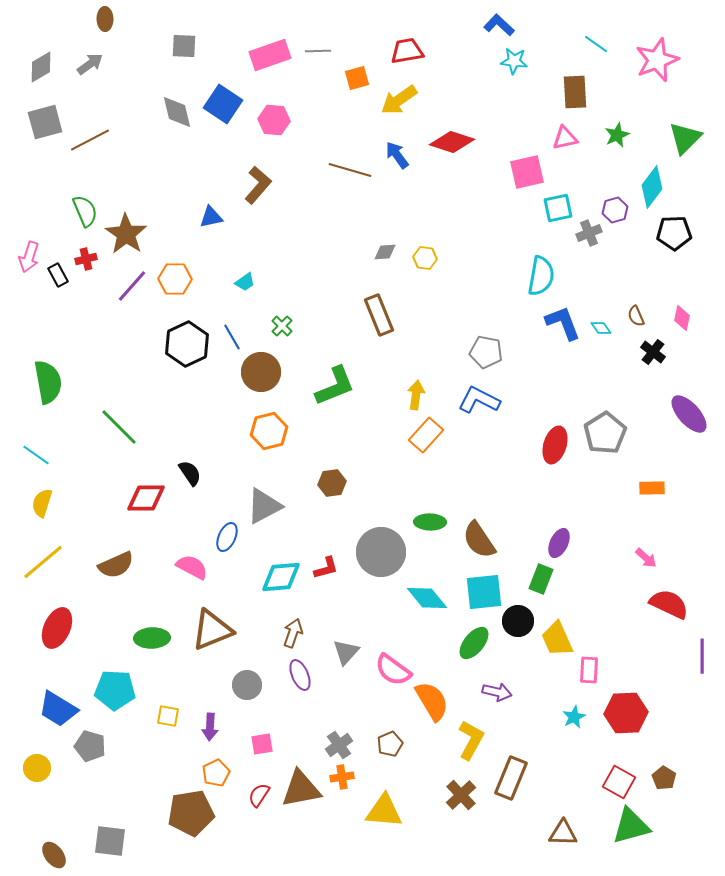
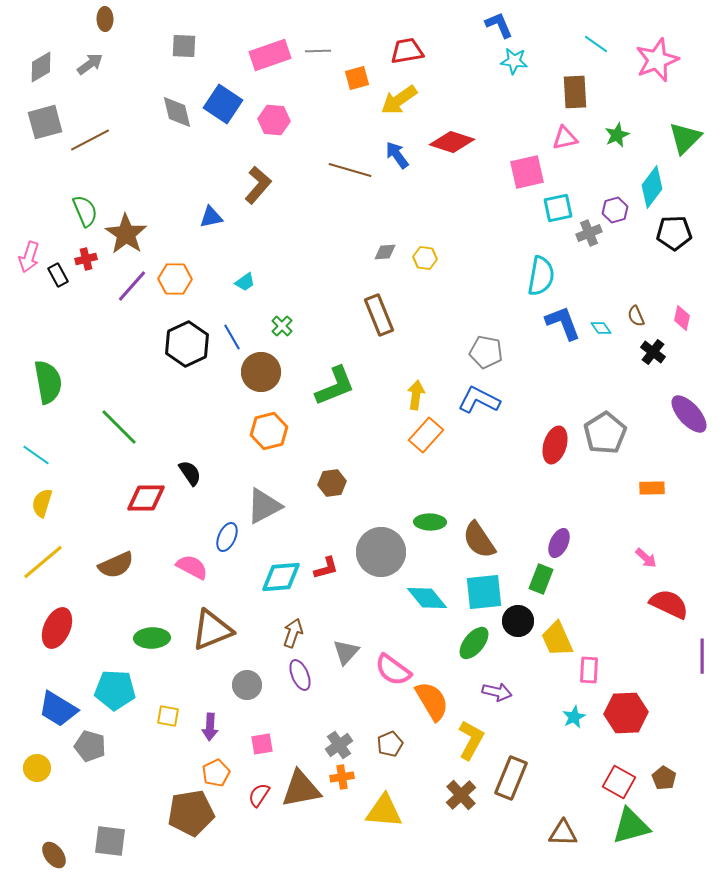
blue L-shape at (499, 25): rotated 24 degrees clockwise
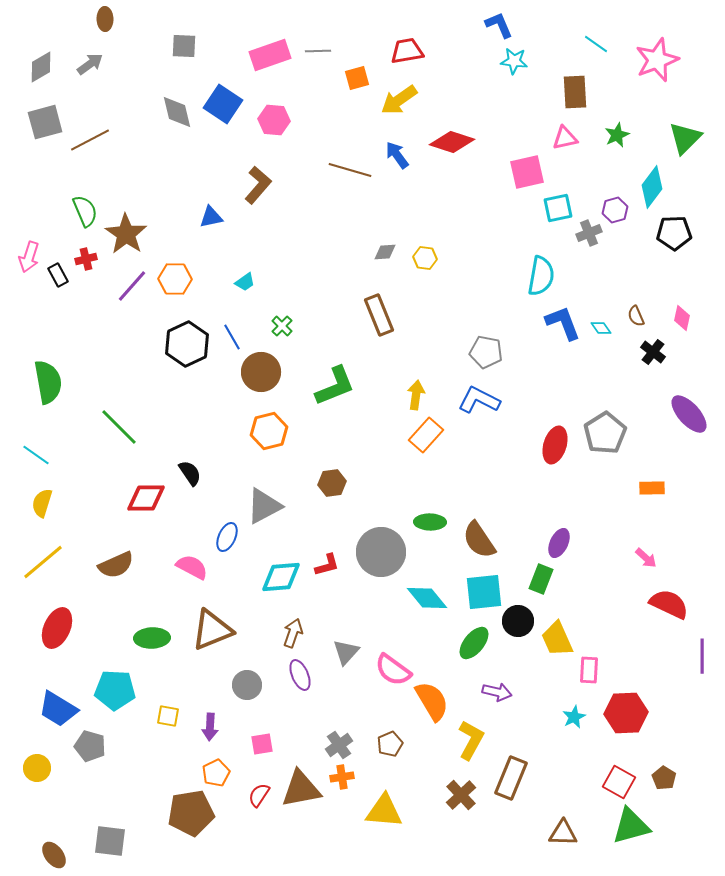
red L-shape at (326, 568): moved 1 px right, 3 px up
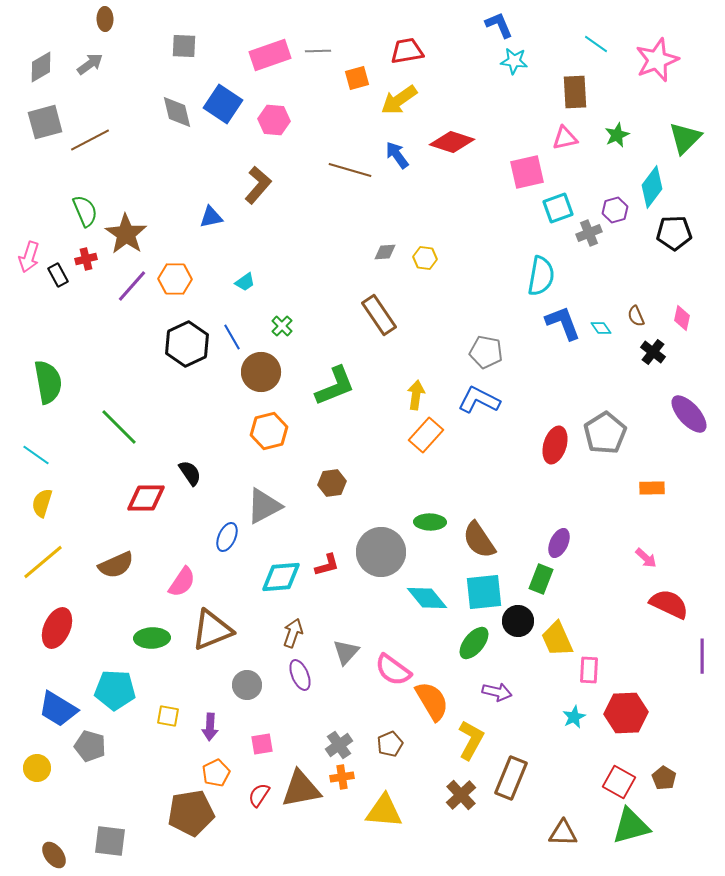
cyan square at (558, 208): rotated 8 degrees counterclockwise
brown rectangle at (379, 315): rotated 12 degrees counterclockwise
pink semicircle at (192, 567): moved 10 px left, 15 px down; rotated 96 degrees clockwise
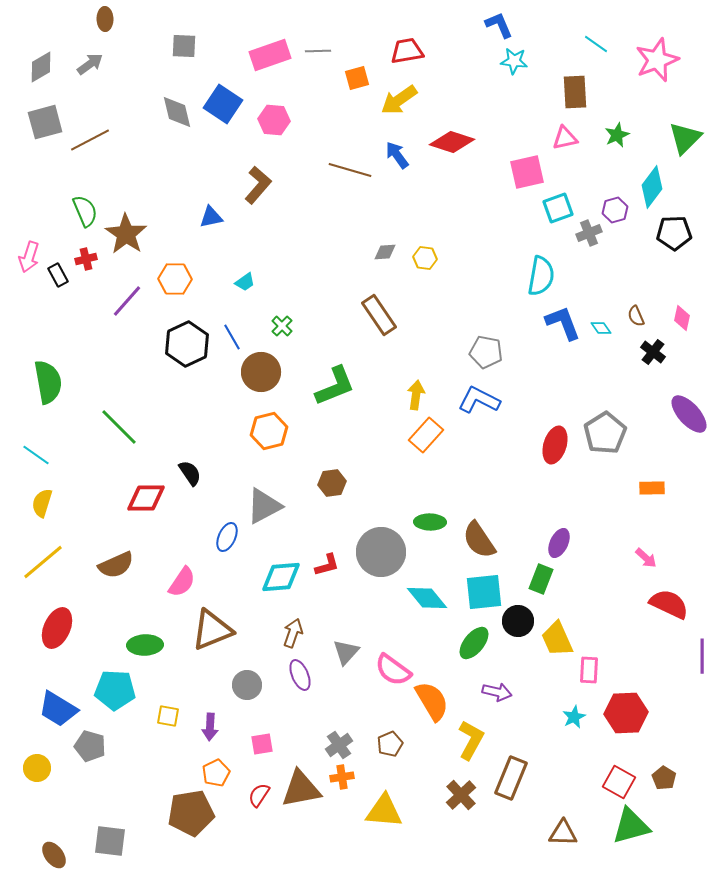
purple line at (132, 286): moved 5 px left, 15 px down
green ellipse at (152, 638): moved 7 px left, 7 px down
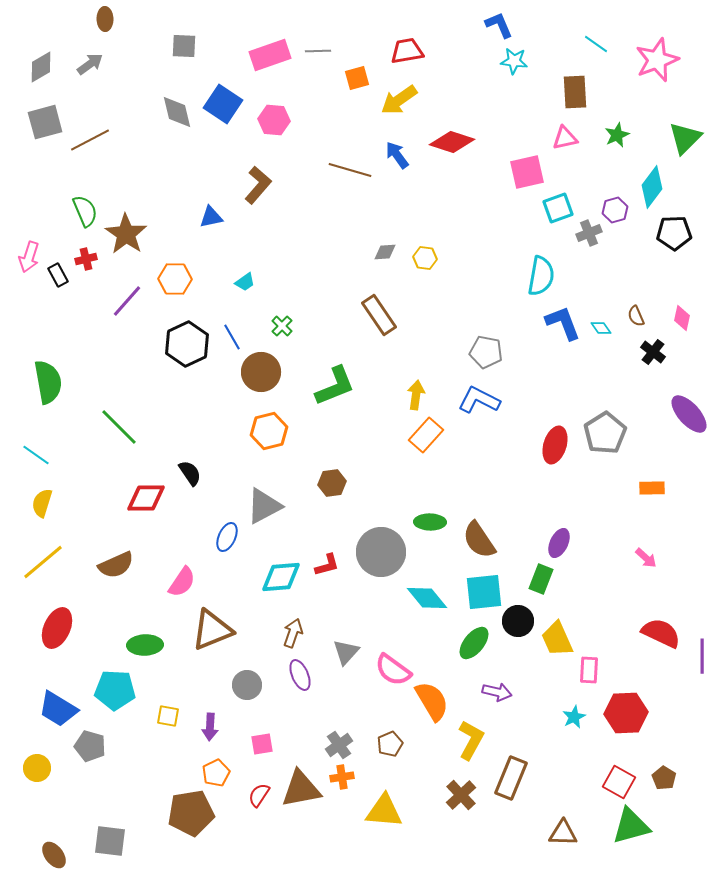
red semicircle at (669, 604): moved 8 px left, 29 px down
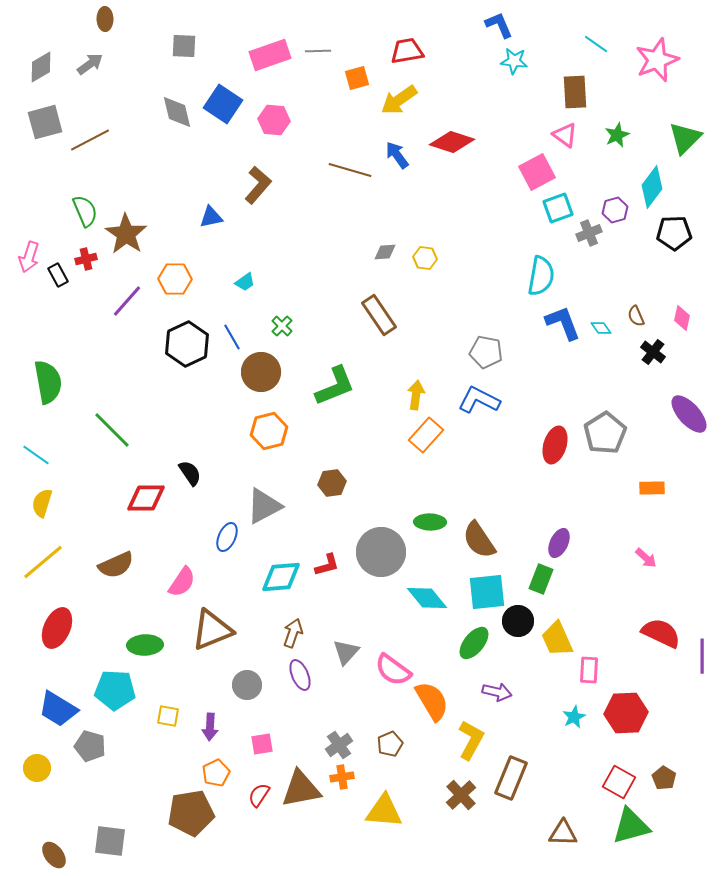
pink triangle at (565, 138): moved 3 px up; rotated 48 degrees clockwise
pink square at (527, 172): moved 10 px right; rotated 15 degrees counterclockwise
green line at (119, 427): moved 7 px left, 3 px down
cyan square at (484, 592): moved 3 px right
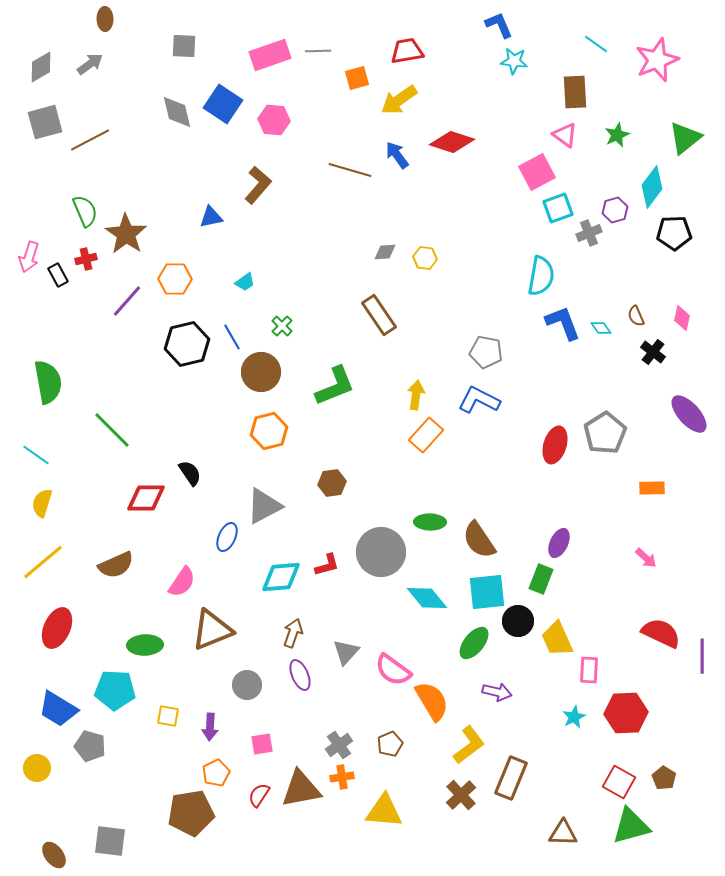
green triangle at (685, 138): rotated 6 degrees clockwise
black hexagon at (187, 344): rotated 12 degrees clockwise
yellow L-shape at (471, 740): moved 2 px left, 5 px down; rotated 24 degrees clockwise
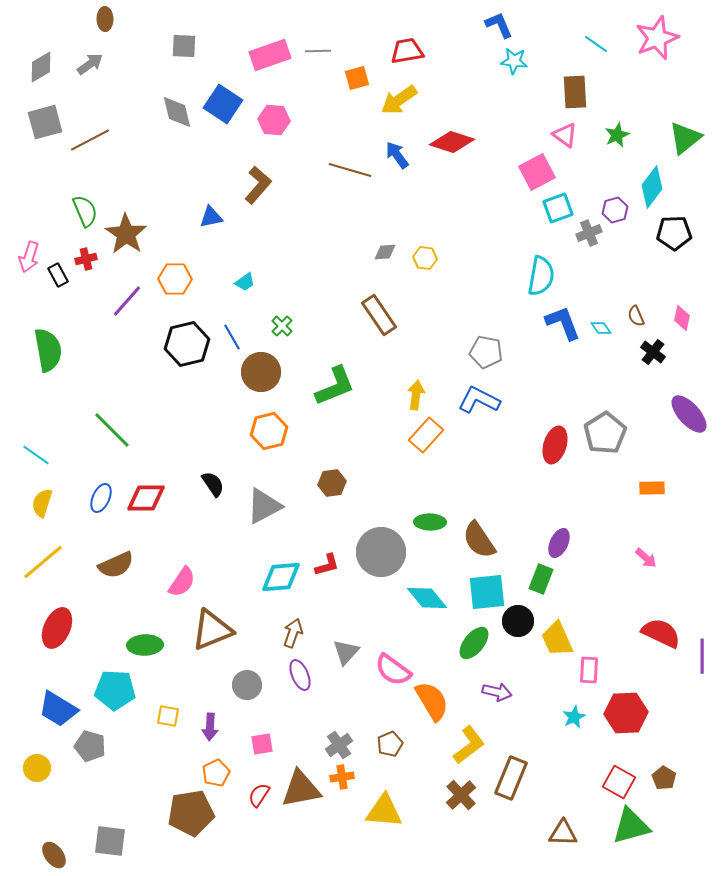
pink star at (657, 60): moved 22 px up
green semicircle at (48, 382): moved 32 px up
black semicircle at (190, 473): moved 23 px right, 11 px down
blue ellipse at (227, 537): moved 126 px left, 39 px up
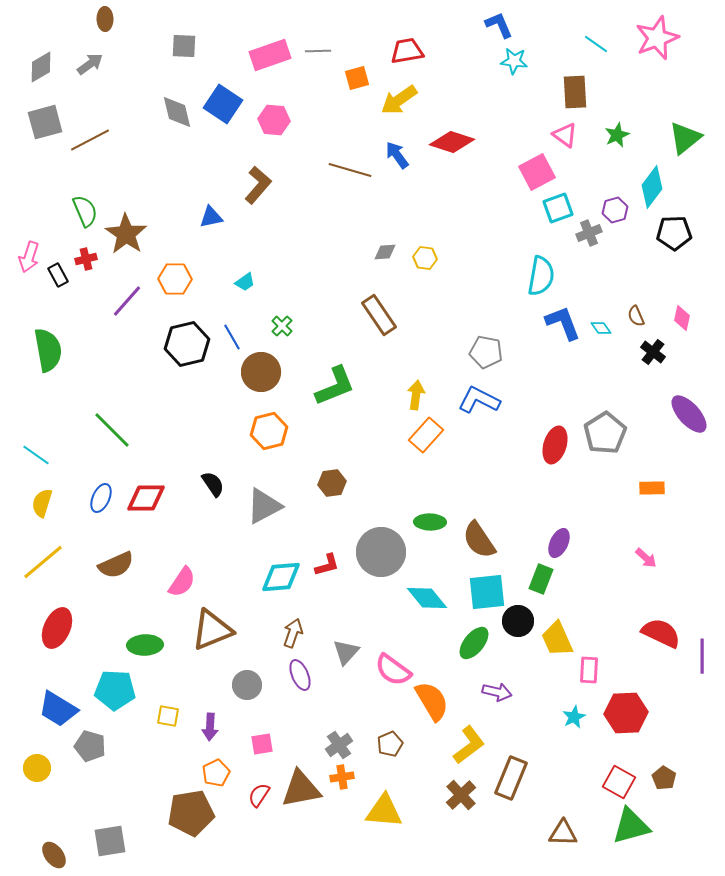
gray square at (110, 841): rotated 16 degrees counterclockwise
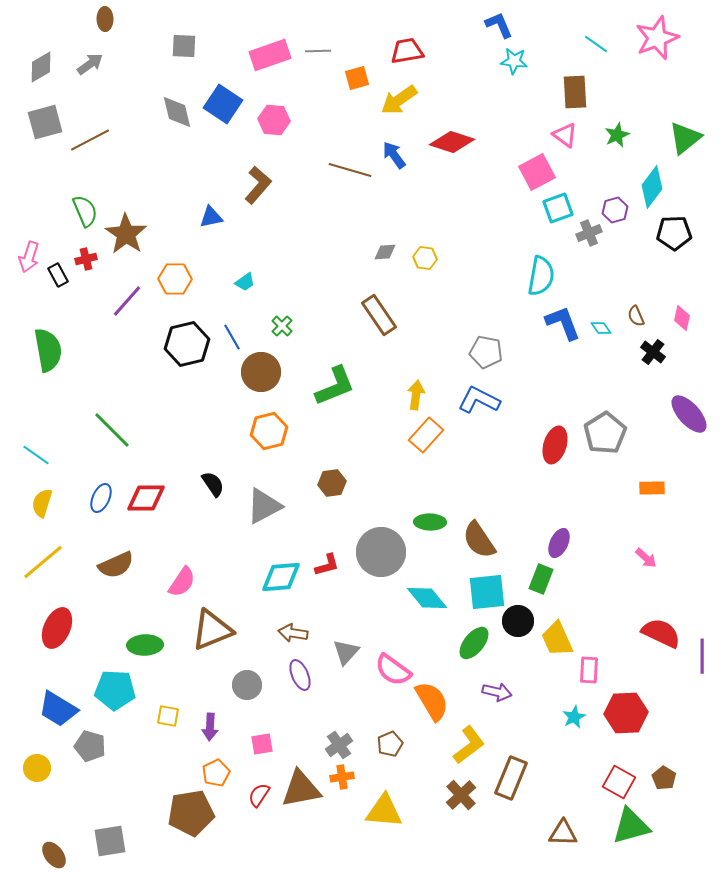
blue arrow at (397, 155): moved 3 px left
brown arrow at (293, 633): rotated 100 degrees counterclockwise
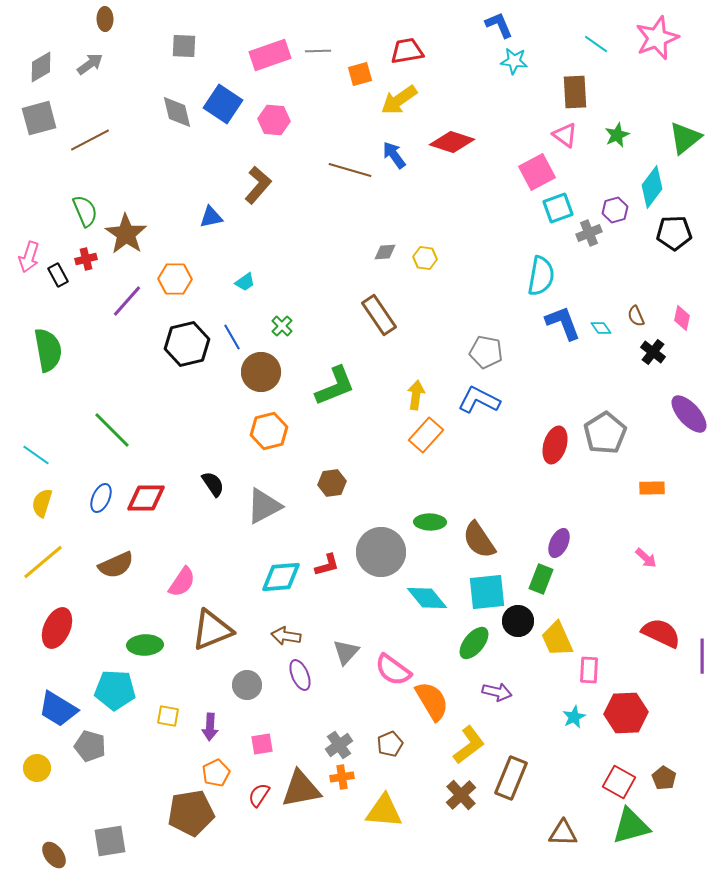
orange square at (357, 78): moved 3 px right, 4 px up
gray square at (45, 122): moved 6 px left, 4 px up
brown arrow at (293, 633): moved 7 px left, 3 px down
